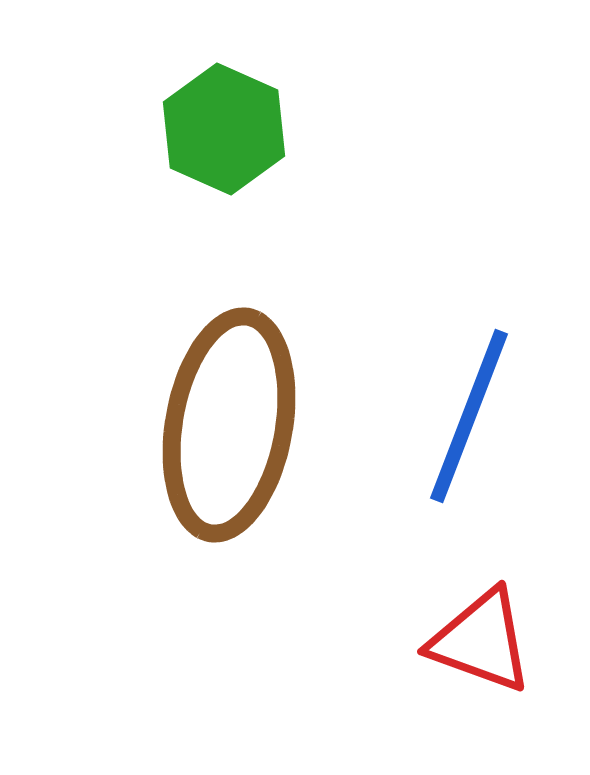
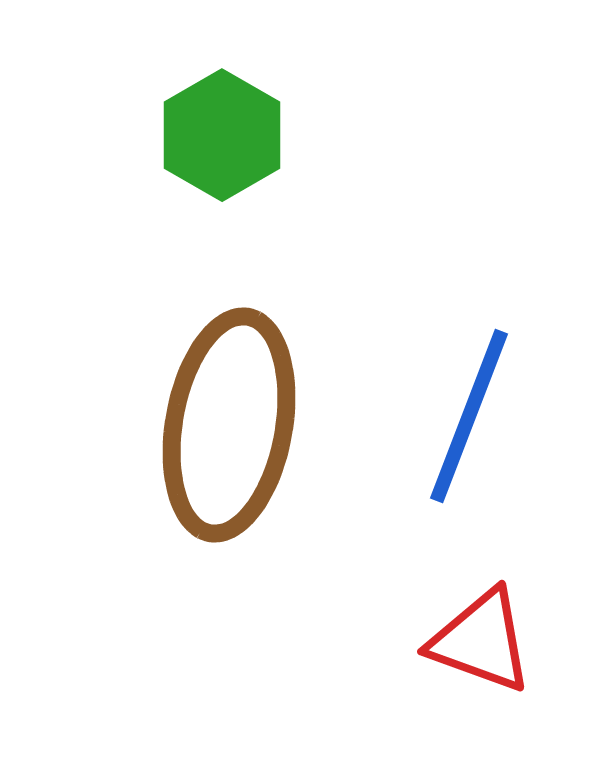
green hexagon: moved 2 px left, 6 px down; rotated 6 degrees clockwise
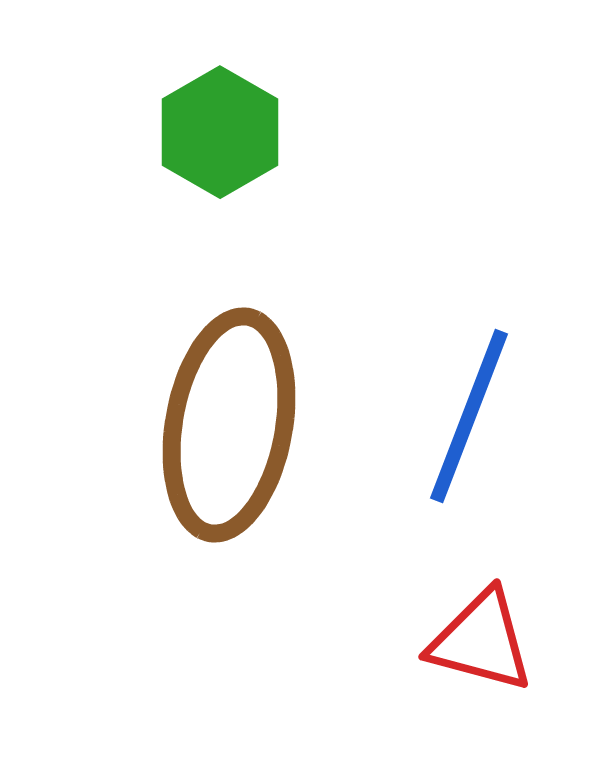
green hexagon: moved 2 px left, 3 px up
red triangle: rotated 5 degrees counterclockwise
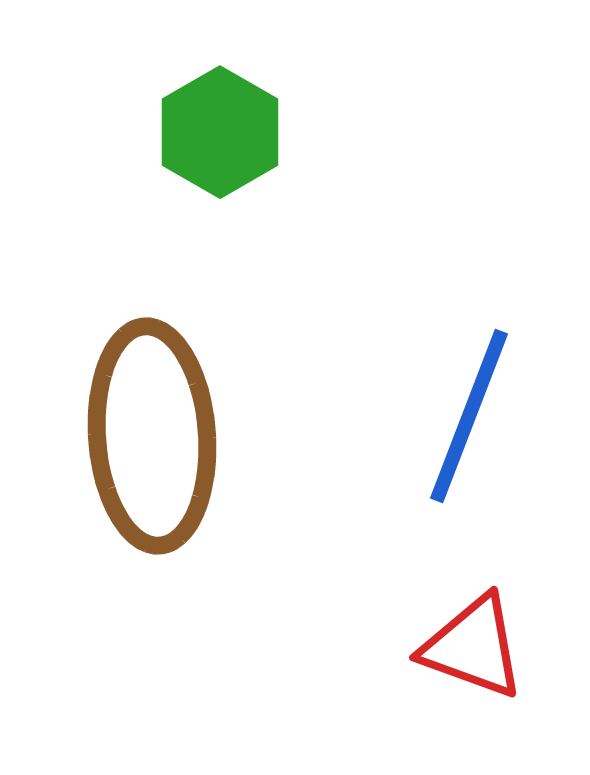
brown ellipse: moved 77 px left, 11 px down; rotated 14 degrees counterclockwise
red triangle: moved 8 px left, 6 px down; rotated 5 degrees clockwise
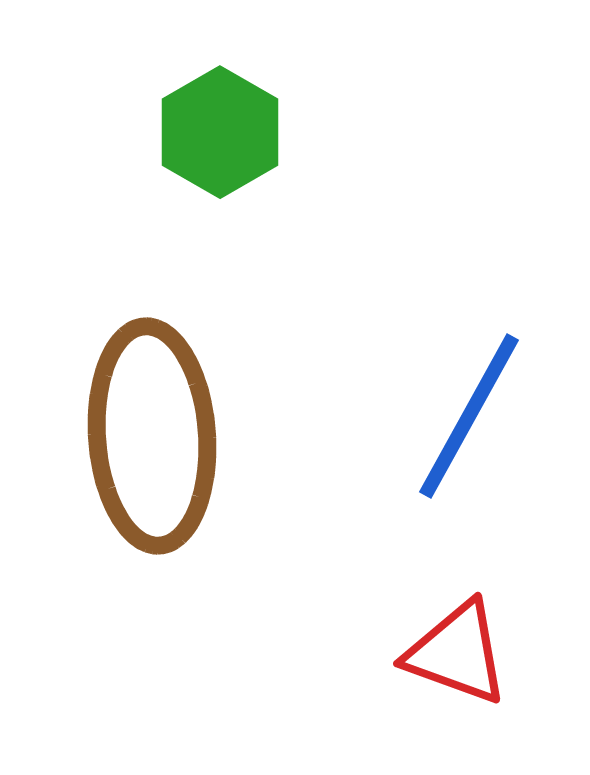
blue line: rotated 8 degrees clockwise
red triangle: moved 16 px left, 6 px down
